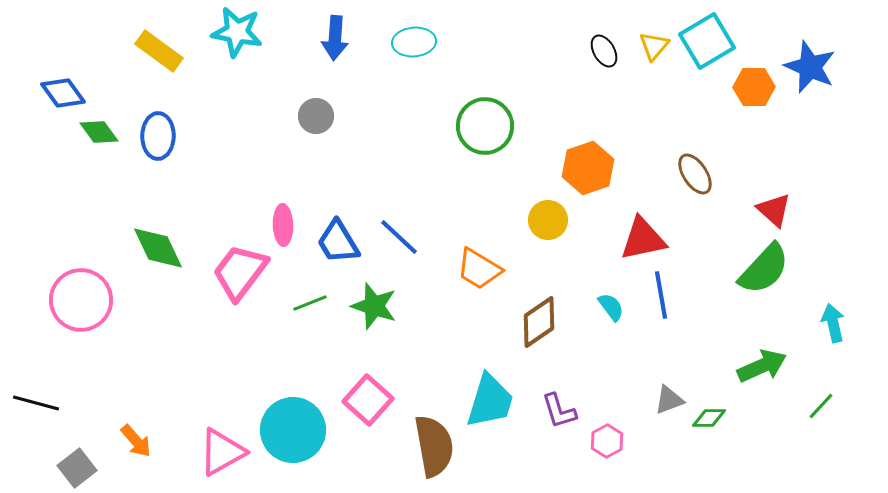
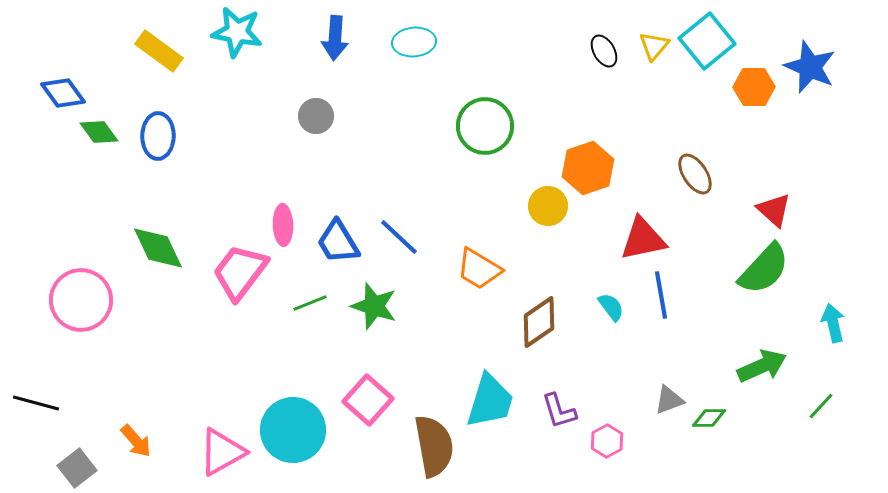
cyan square at (707, 41): rotated 8 degrees counterclockwise
yellow circle at (548, 220): moved 14 px up
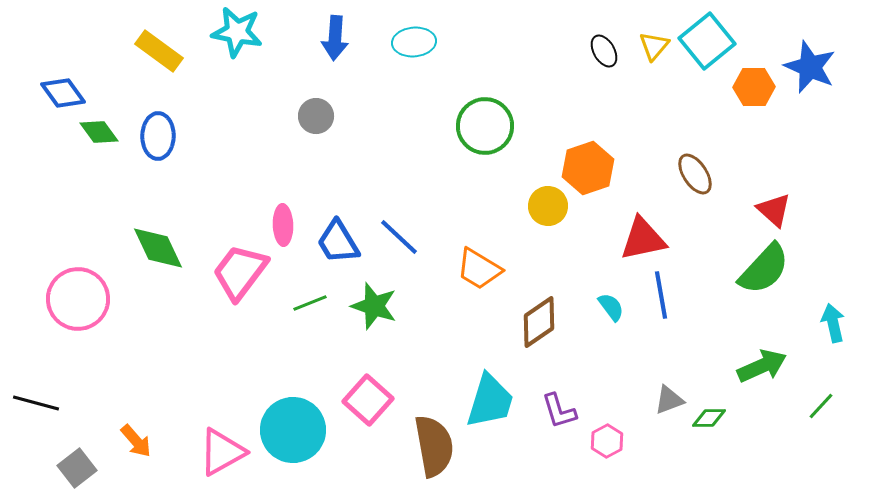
pink circle at (81, 300): moved 3 px left, 1 px up
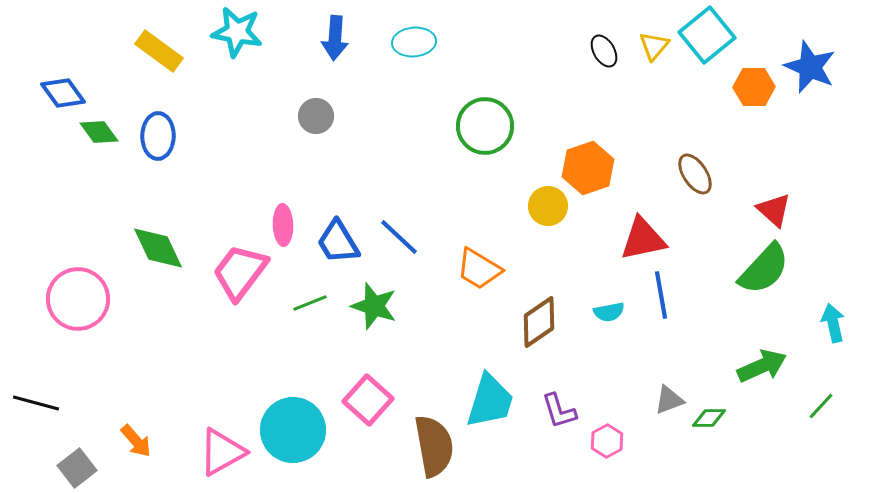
cyan square at (707, 41): moved 6 px up
cyan semicircle at (611, 307): moved 2 px left, 5 px down; rotated 116 degrees clockwise
